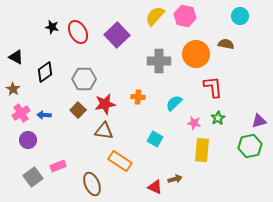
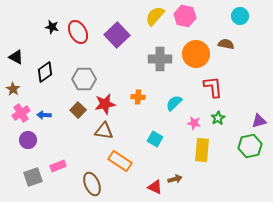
gray cross: moved 1 px right, 2 px up
gray square: rotated 18 degrees clockwise
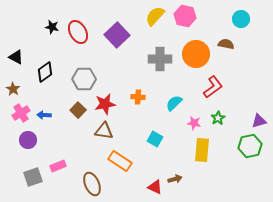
cyan circle: moved 1 px right, 3 px down
red L-shape: rotated 60 degrees clockwise
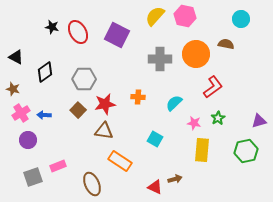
purple square: rotated 20 degrees counterclockwise
brown star: rotated 16 degrees counterclockwise
green hexagon: moved 4 px left, 5 px down
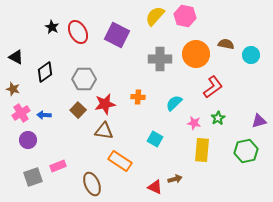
cyan circle: moved 10 px right, 36 px down
black star: rotated 16 degrees clockwise
